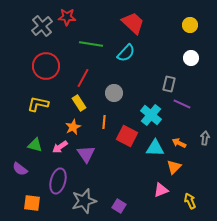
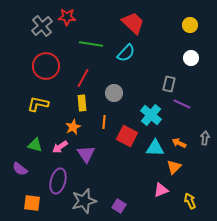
yellow rectangle: moved 3 px right; rotated 28 degrees clockwise
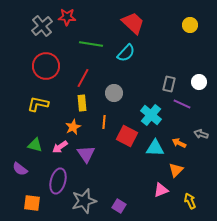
white circle: moved 8 px right, 24 px down
gray arrow: moved 4 px left, 4 px up; rotated 80 degrees counterclockwise
orange triangle: moved 2 px right, 3 px down
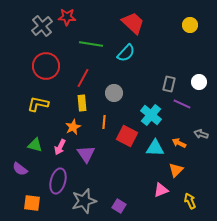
pink arrow: rotated 28 degrees counterclockwise
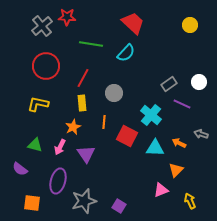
gray rectangle: rotated 42 degrees clockwise
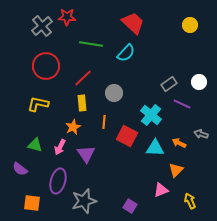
red line: rotated 18 degrees clockwise
purple square: moved 11 px right
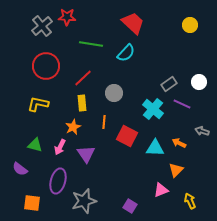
cyan cross: moved 2 px right, 6 px up
gray arrow: moved 1 px right, 3 px up
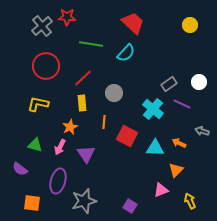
orange star: moved 3 px left
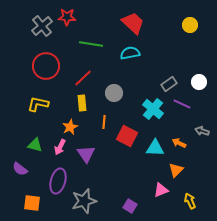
cyan semicircle: moved 4 px right; rotated 144 degrees counterclockwise
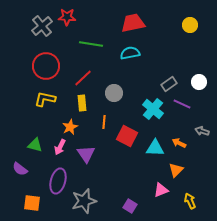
red trapezoid: rotated 55 degrees counterclockwise
yellow L-shape: moved 7 px right, 5 px up
